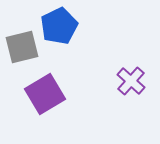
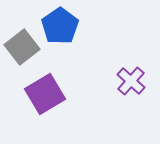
blue pentagon: moved 1 px right; rotated 9 degrees counterclockwise
gray square: rotated 24 degrees counterclockwise
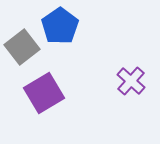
purple square: moved 1 px left, 1 px up
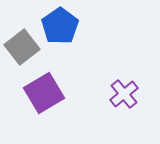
purple cross: moved 7 px left, 13 px down; rotated 8 degrees clockwise
